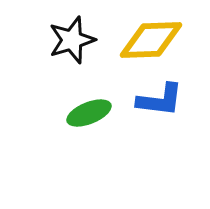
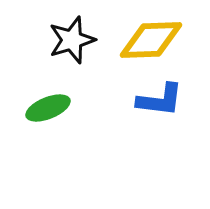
green ellipse: moved 41 px left, 5 px up
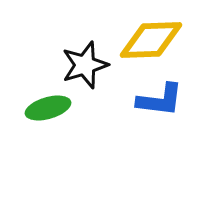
black star: moved 13 px right, 25 px down
green ellipse: rotated 6 degrees clockwise
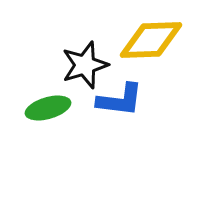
blue L-shape: moved 40 px left
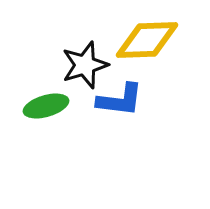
yellow diamond: moved 4 px left
green ellipse: moved 2 px left, 2 px up
